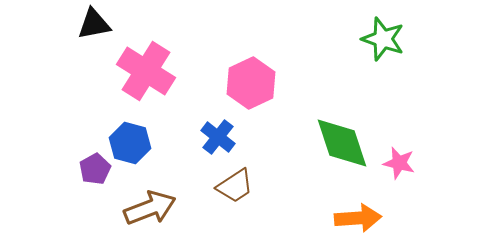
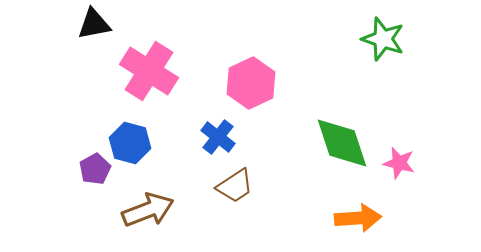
pink cross: moved 3 px right
brown arrow: moved 2 px left, 2 px down
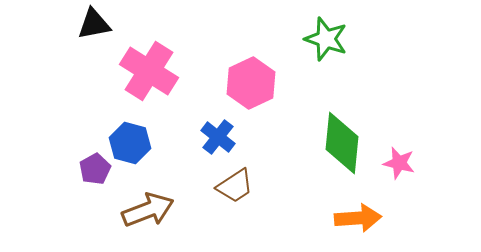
green star: moved 57 px left
green diamond: rotated 24 degrees clockwise
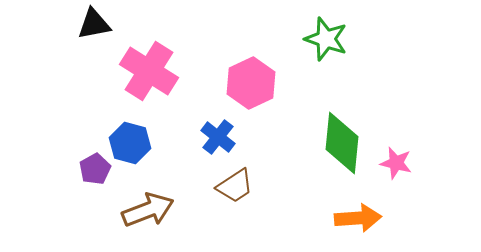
pink star: moved 3 px left
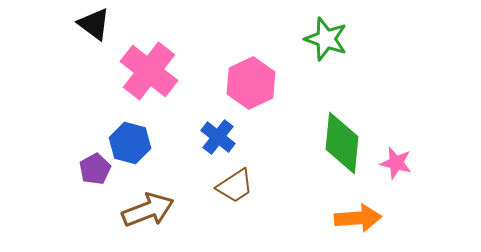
black triangle: rotated 48 degrees clockwise
pink cross: rotated 6 degrees clockwise
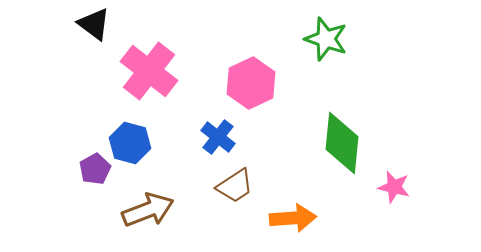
pink star: moved 2 px left, 24 px down
orange arrow: moved 65 px left
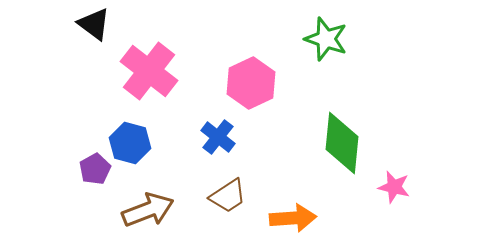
brown trapezoid: moved 7 px left, 10 px down
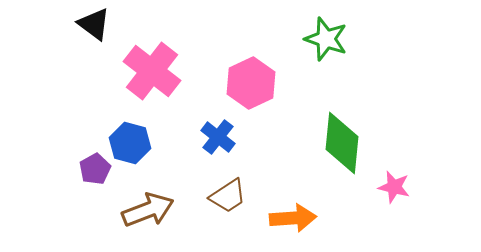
pink cross: moved 3 px right
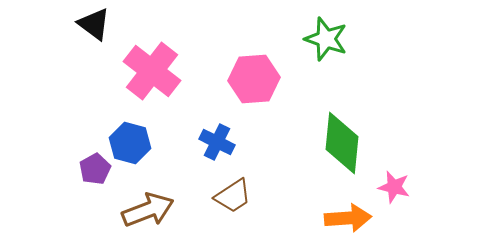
pink hexagon: moved 3 px right, 4 px up; rotated 21 degrees clockwise
blue cross: moved 1 px left, 5 px down; rotated 12 degrees counterclockwise
brown trapezoid: moved 5 px right
orange arrow: moved 55 px right
